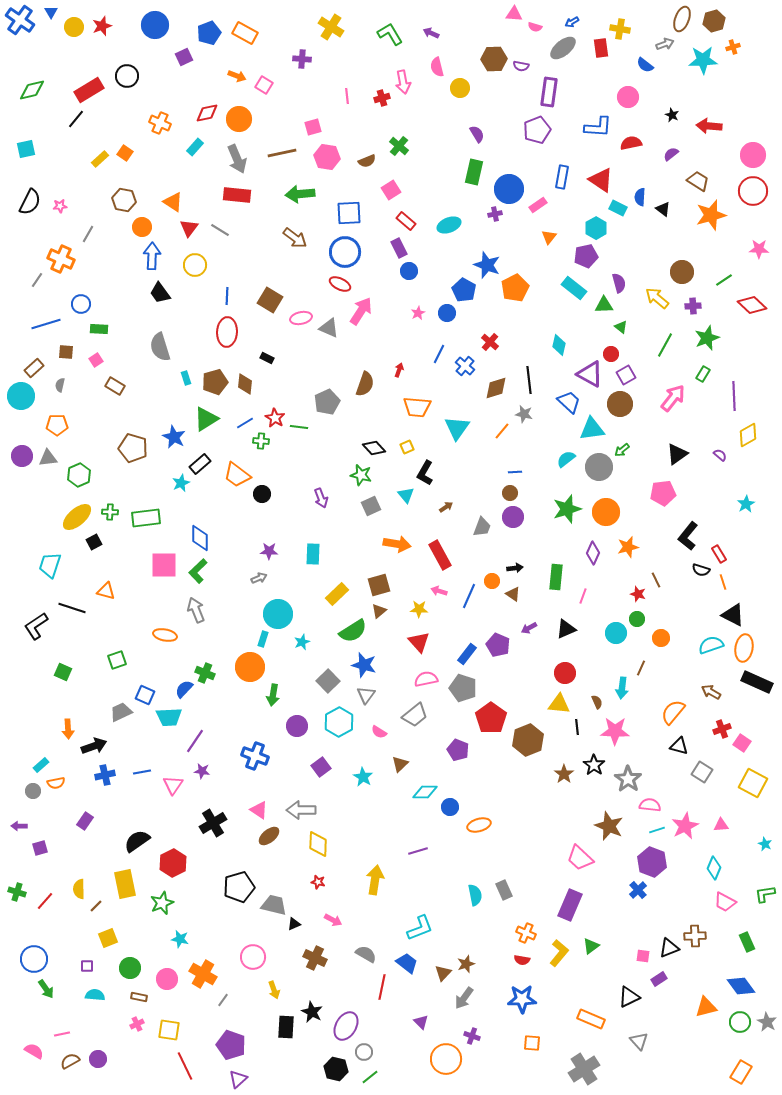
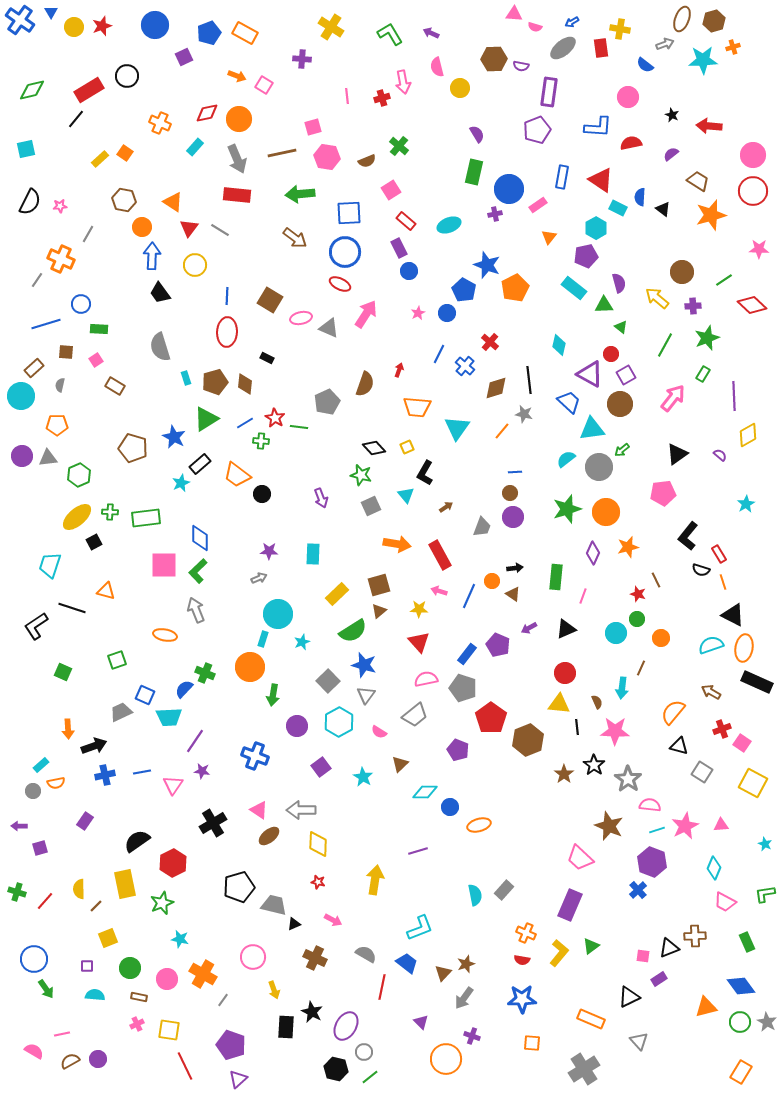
pink arrow at (361, 311): moved 5 px right, 3 px down
gray rectangle at (504, 890): rotated 66 degrees clockwise
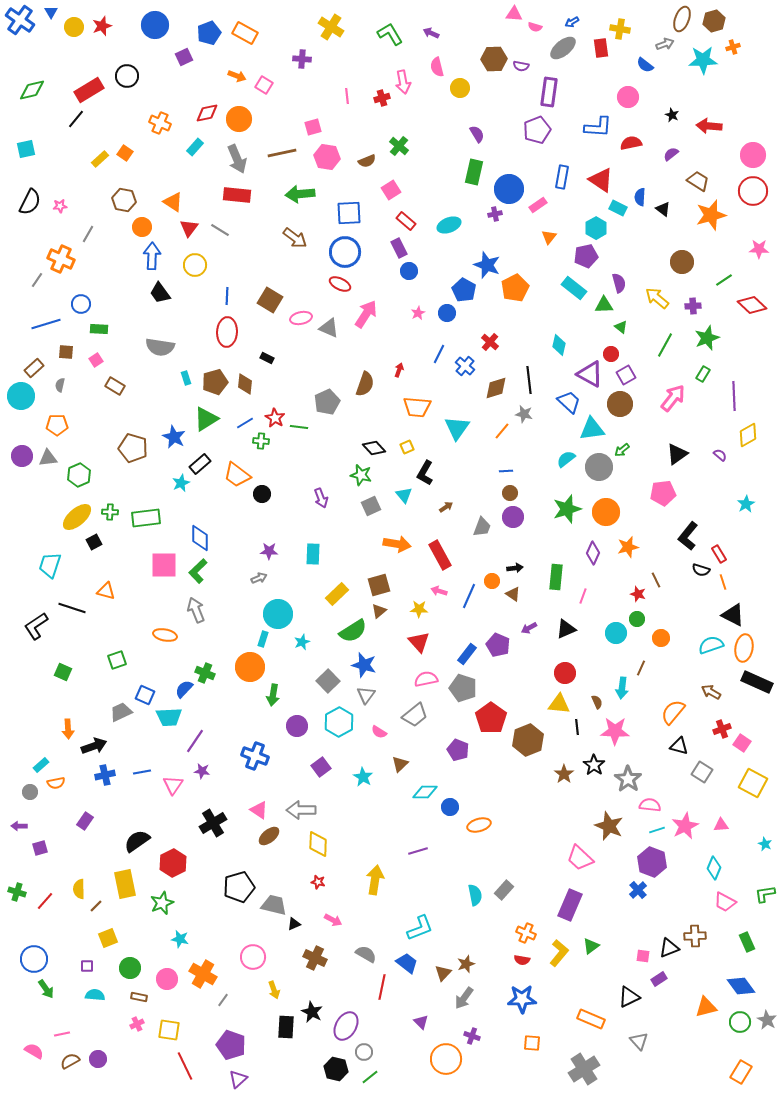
brown circle at (682, 272): moved 10 px up
gray semicircle at (160, 347): rotated 64 degrees counterclockwise
blue line at (515, 472): moved 9 px left, 1 px up
cyan triangle at (406, 495): moved 2 px left
gray circle at (33, 791): moved 3 px left, 1 px down
gray star at (767, 1022): moved 2 px up
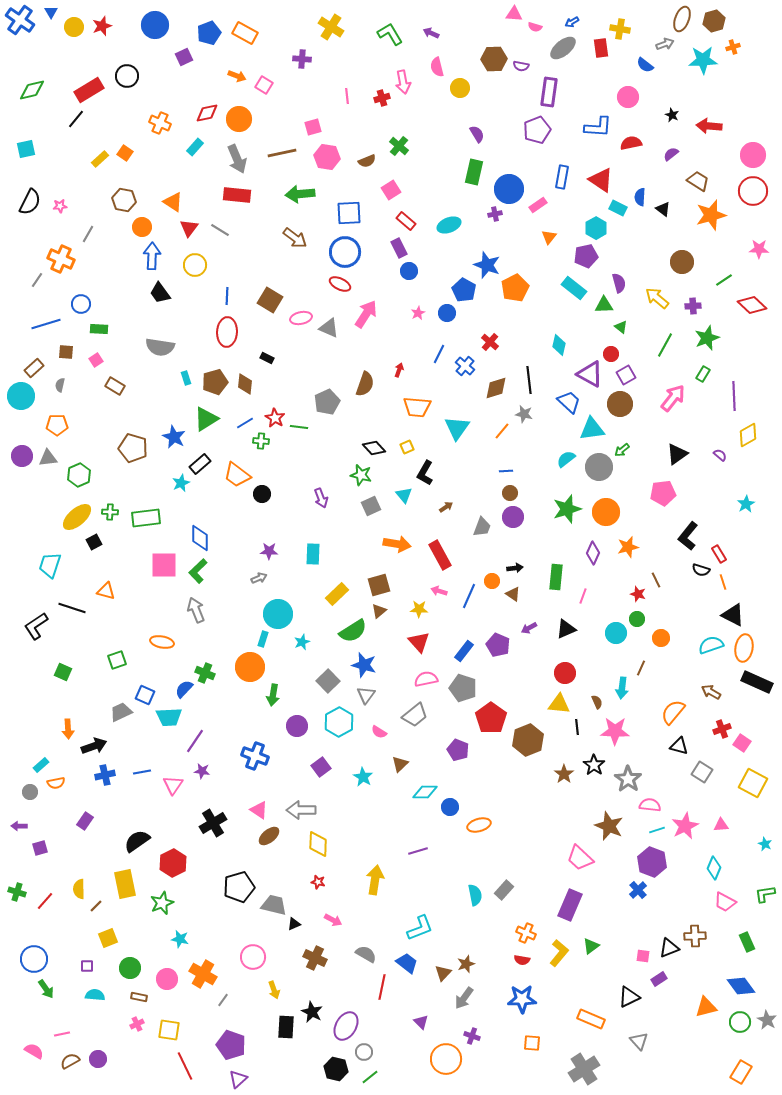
orange ellipse at (165, 635): moved 3 px left, 7 px down
blue rectangle at (467, 654): moved 3 px left, 3 px up
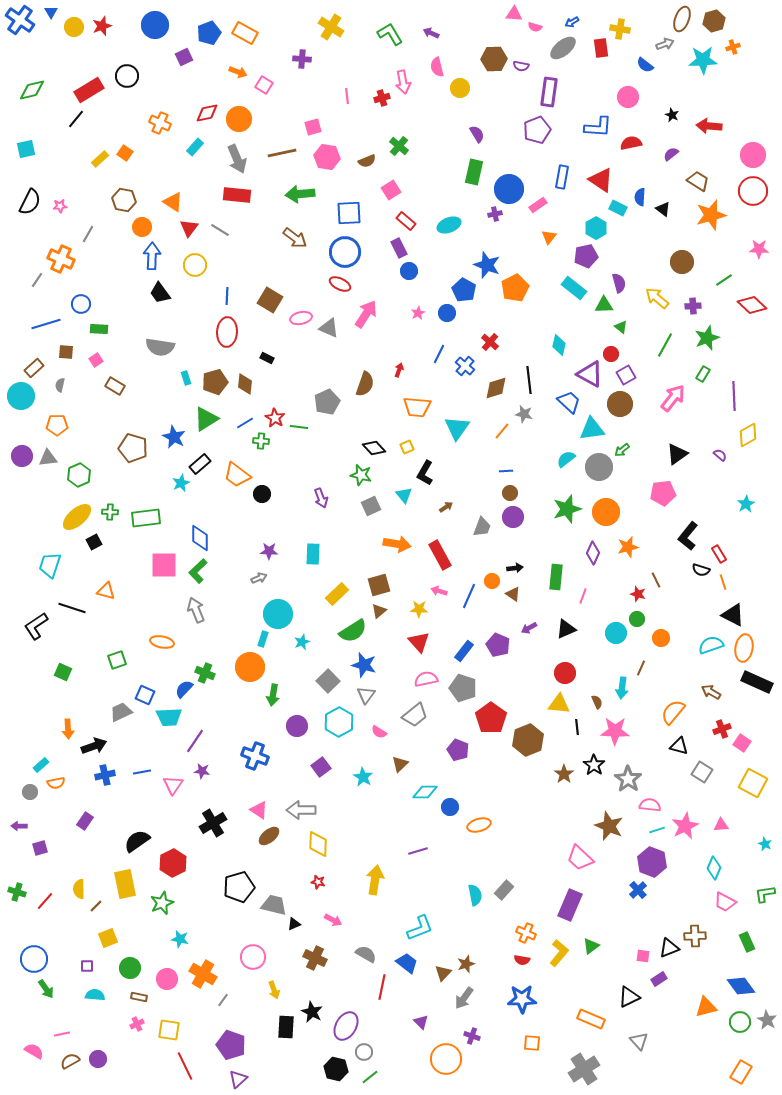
orange arrow at (237, 76): moved 1 px right, 4 px up
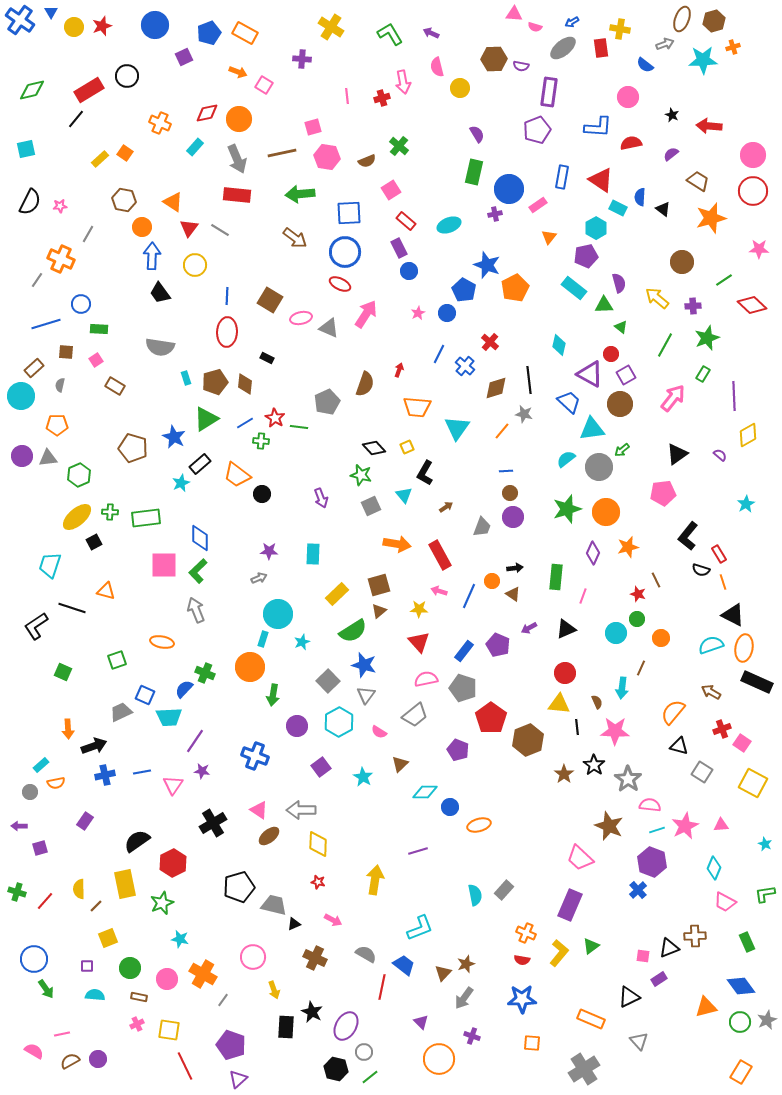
orange star at (711, 215): moved 3 px down
blue trapezoid at (407, 963): moved 3 px left, 2 px down
gray star at (767, 1020): rotated 18 degrees clockwise
orange circle at (446, 1059): moved 7 px left
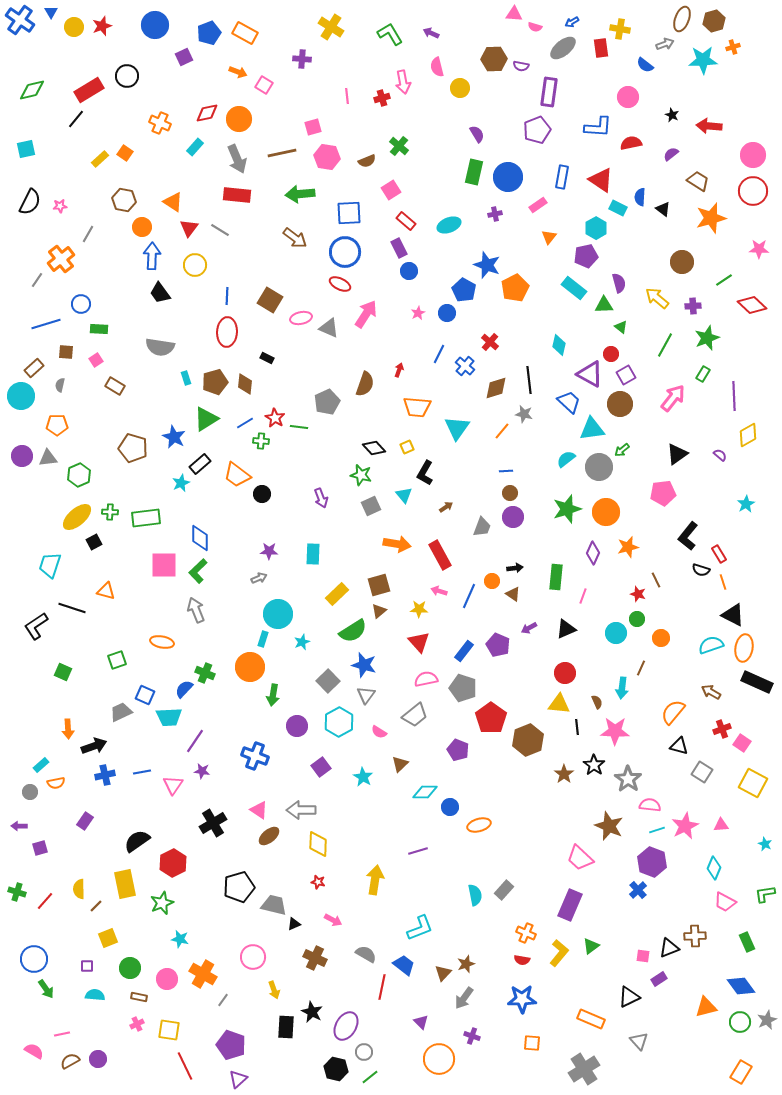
blue circle at (509, 189): moved 1 px left, 12 px up
orange cross at (61, 259): rotated 28 degrees clockwise
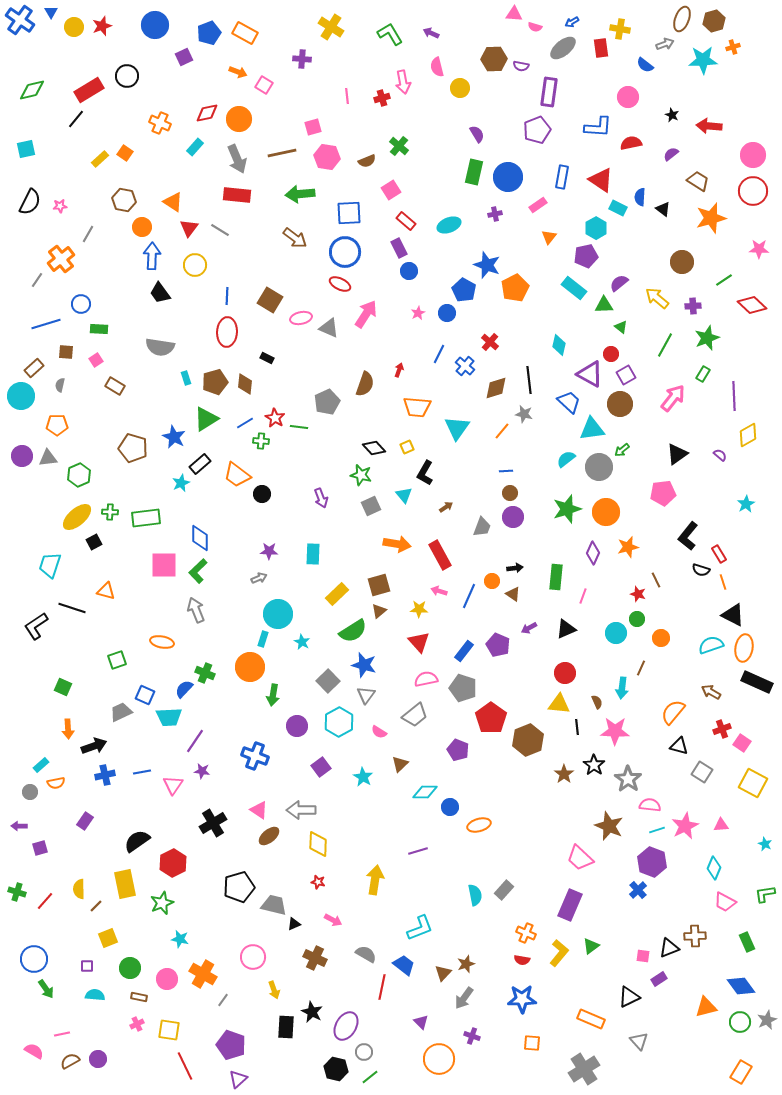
purple semicircle at (619, 283): rotated 114 degrees counterclockwise
cyan star at (302, 642): rotated 21 degrees counterclockwise
green square at (63, 672): moved 15 px down
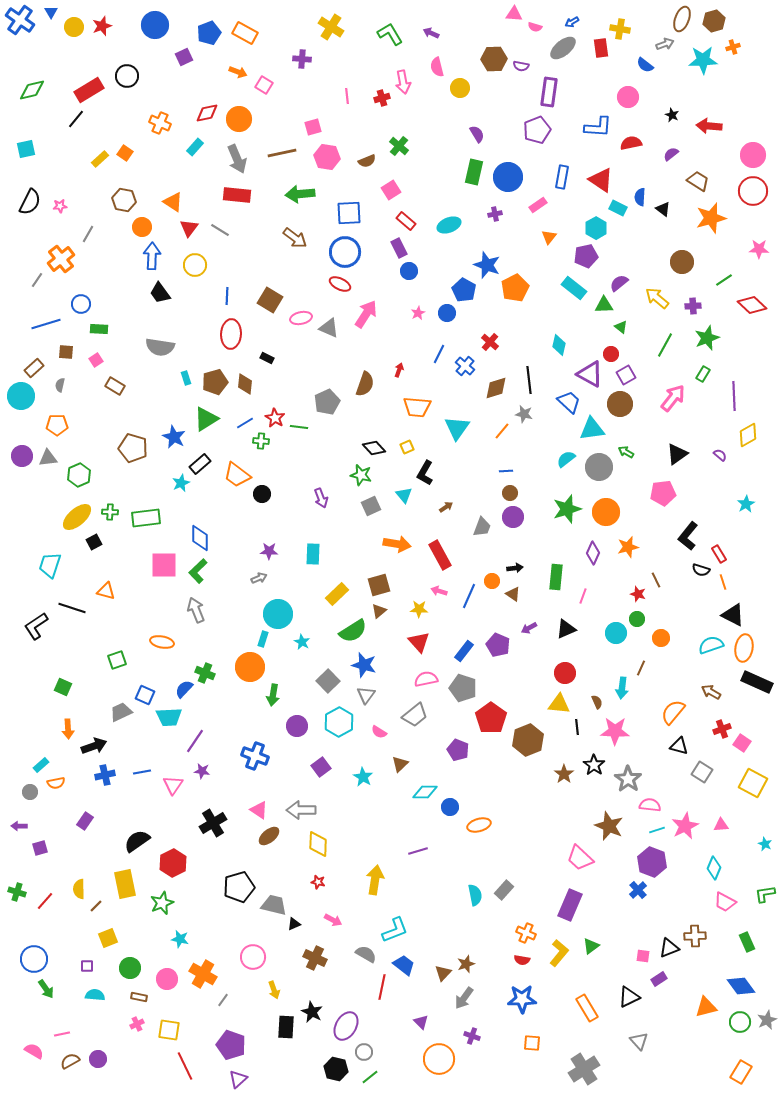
red ellipse at (227, 332): moved 4 px right, 2 px down
green arrow at (622, 450): moved 4 px right, 2 px down; rotated 70 degrees clockwise
cyan L-shape at (420, 928): moved 25 px left, 2 px down
orange rectangle at (591, 1019): moved 4 px left, 11 px up; rotated 36 degrees clockwise
